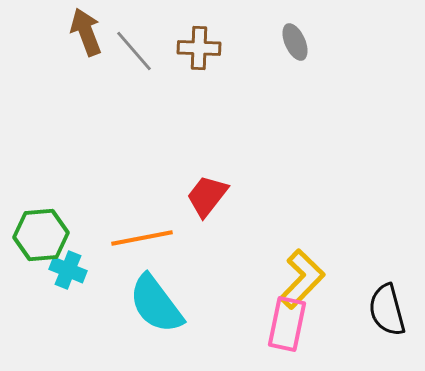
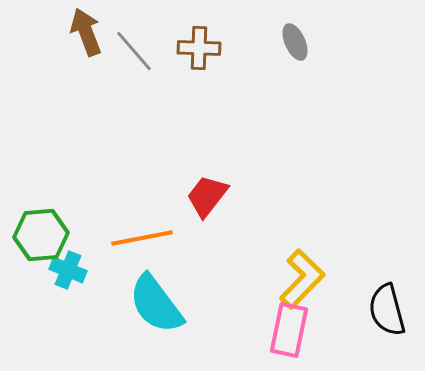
pink rectangle: moved 2 px right, 6 px down
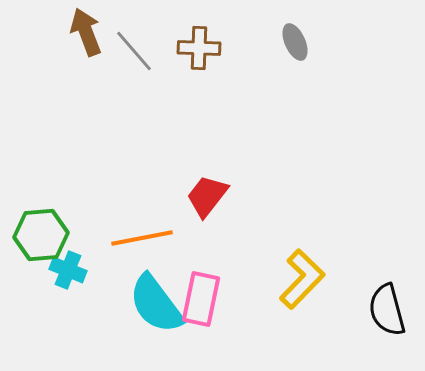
pink rectangle: moved 88 px left, 31 px up
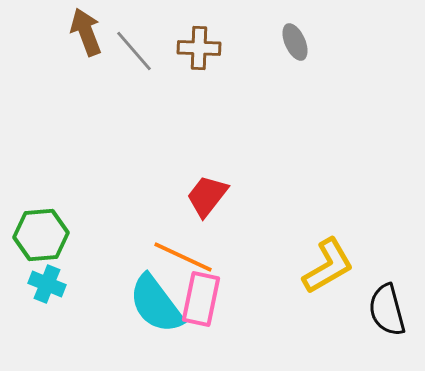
orange line: moved 41 px right, 19 px down; rotated 36 degrees clockwise
cyan cross: moved 21 px left, 14 px down
yellow L-shape: moved 26 px right, 13 px up; rotated 16 degrees clockwise
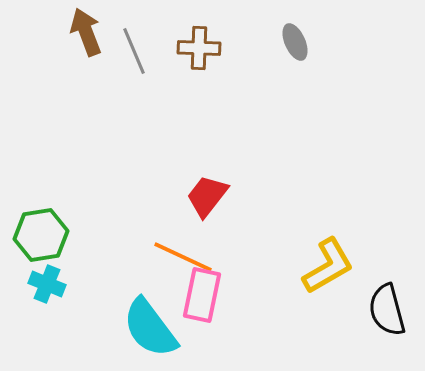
gray line: rotated 18 degrees clockwise
green hexagon: rotated 4 degrees counterclockwise
pink rectangle: moved 1 px right, 4 px up
cyan semicircle: moved 6 px left, 24 px down
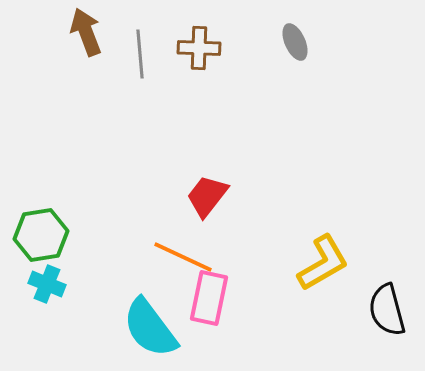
gray line: moved 6 px right, 3 px down; rotated 18 degrees clockwise
yellow L-shape: moved 5 px left, 3 px up
pink rectangle: moved 7 px right, 3 px down
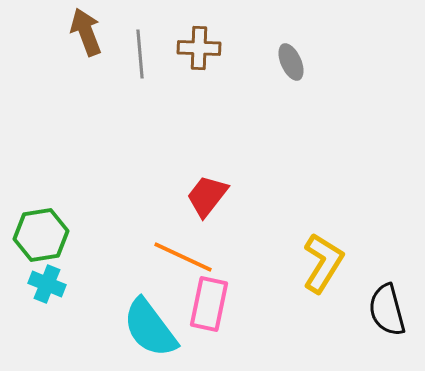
gray ellipse: moved 4 px left, 20 px down
yellow L-shape: rotated 28 degrees counterclockwise
pink rectangle: moved 6 px down
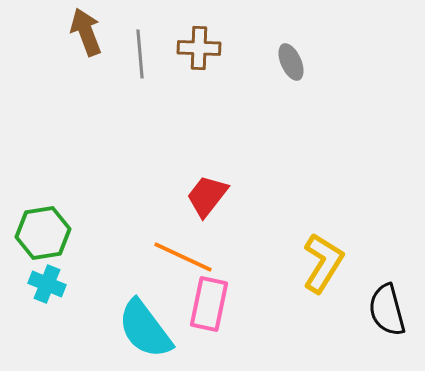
green hexagon: moved 2 px right, 2 px up
cyan semicircle: moved 5 px left, 1 px down
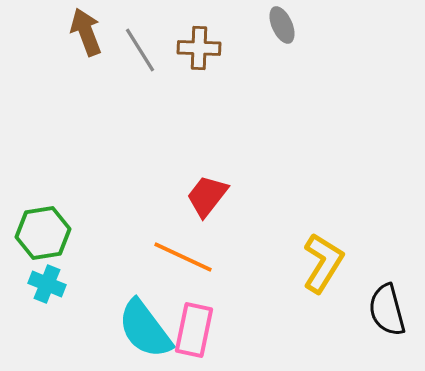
gray line: moved 4 px up; rotated 27 degrees counterclockwise
gray ellipse: moved 9 px left, 37 px up
pink rectangle: moved 15 px left, 26 px down
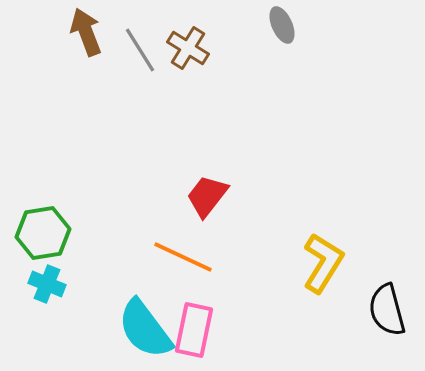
brown cross: moved 11 px left; rotated 30 degrees clockwise
